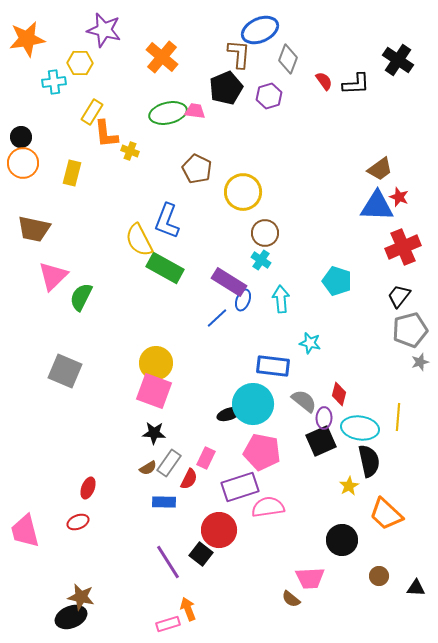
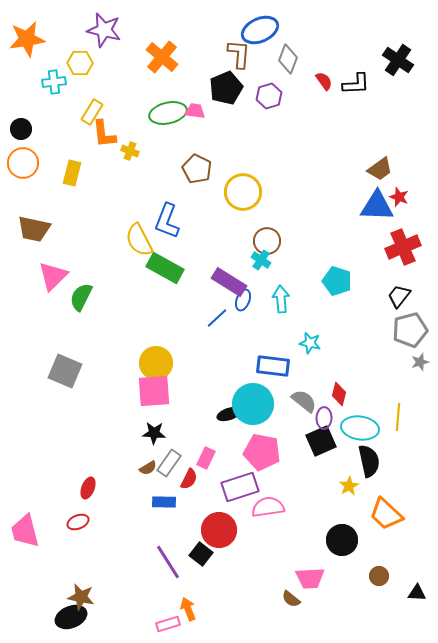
orange L-shape at (106, 134): moved 2 px left
black circle at (21, 137): moved 8 px up
brown circle at (265, 233): moved 2 px right, 8 px down
pink square at (154, 391): rotated 24 degrees counterclockwise
black triangle at (416, 588): moved 1 px right, 5 px down
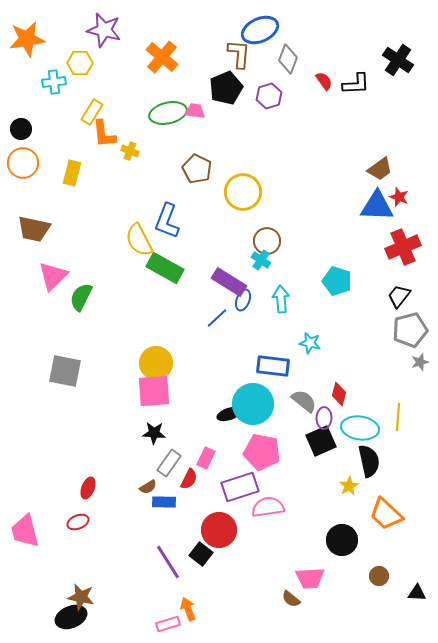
gray square at (65, 371): rotated 12 degrees counterclockwise
brown semicircle at (148, 468): moved 19 px down
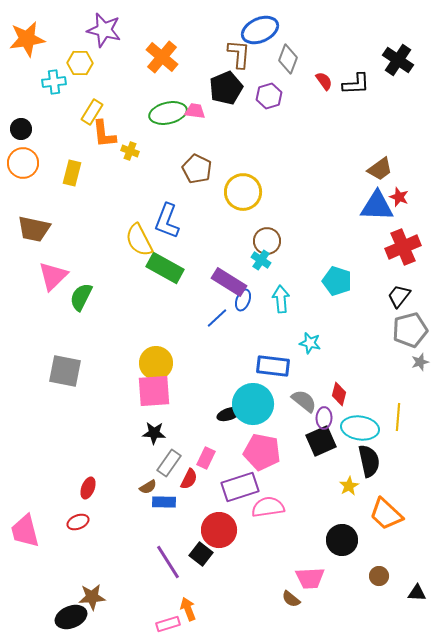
brown star at (81, 597): moved 11 px right; rotated 16 degrees counterclockwise
